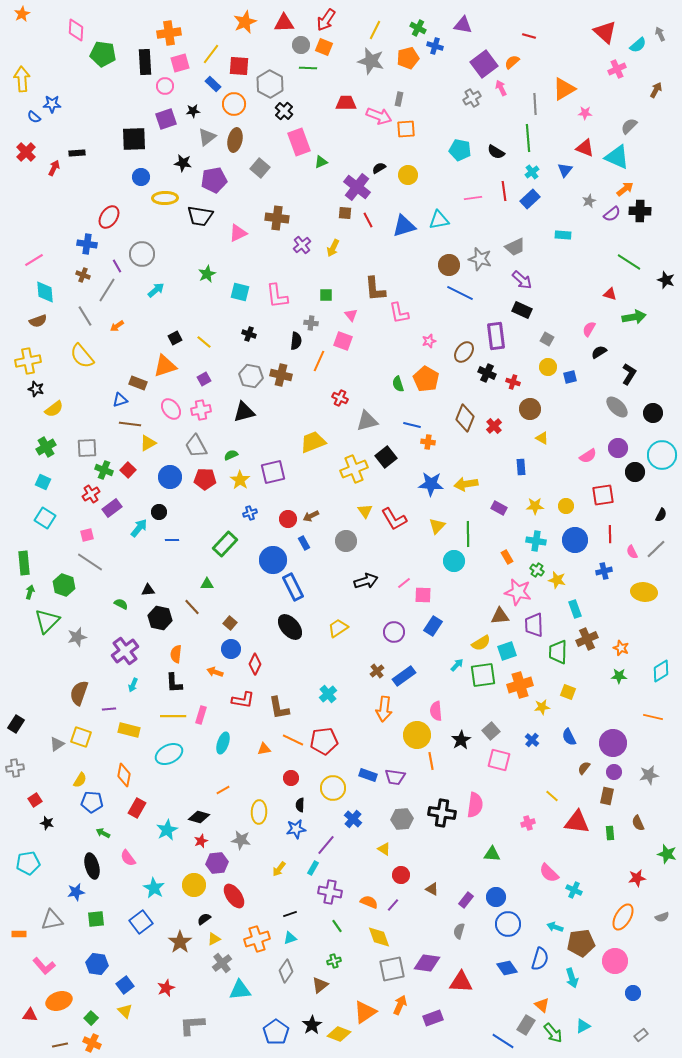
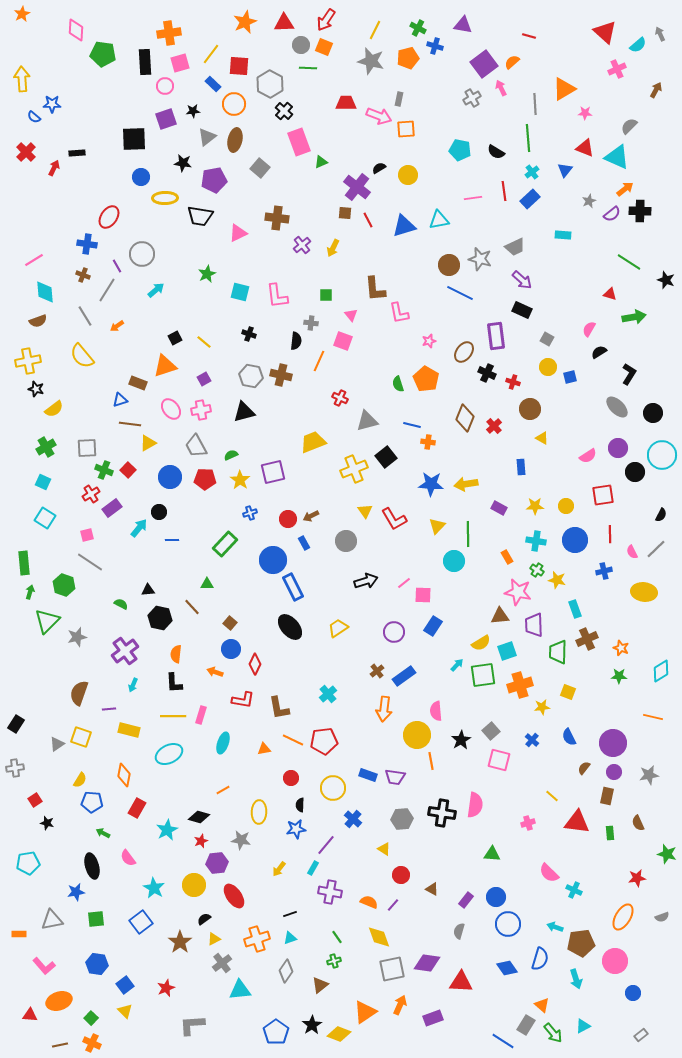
green line at (337, 926): moved 11 px down
cyan arrow at (572, 978): moved 4 px right, 1 px down
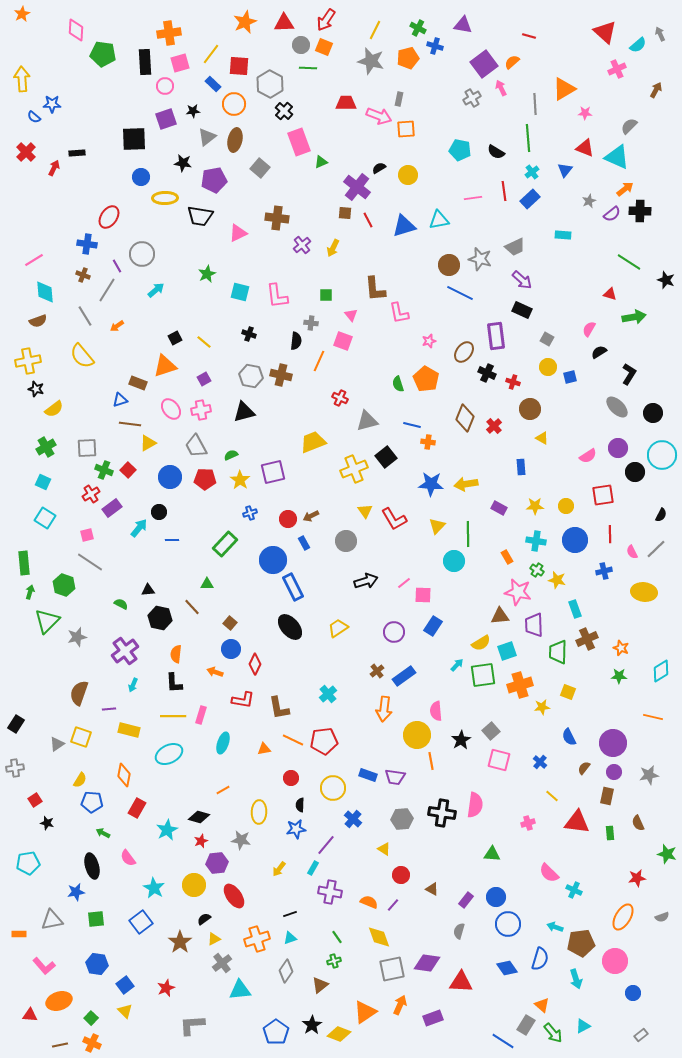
blue cross at (532, 740): moved 8 px right, 22 px down
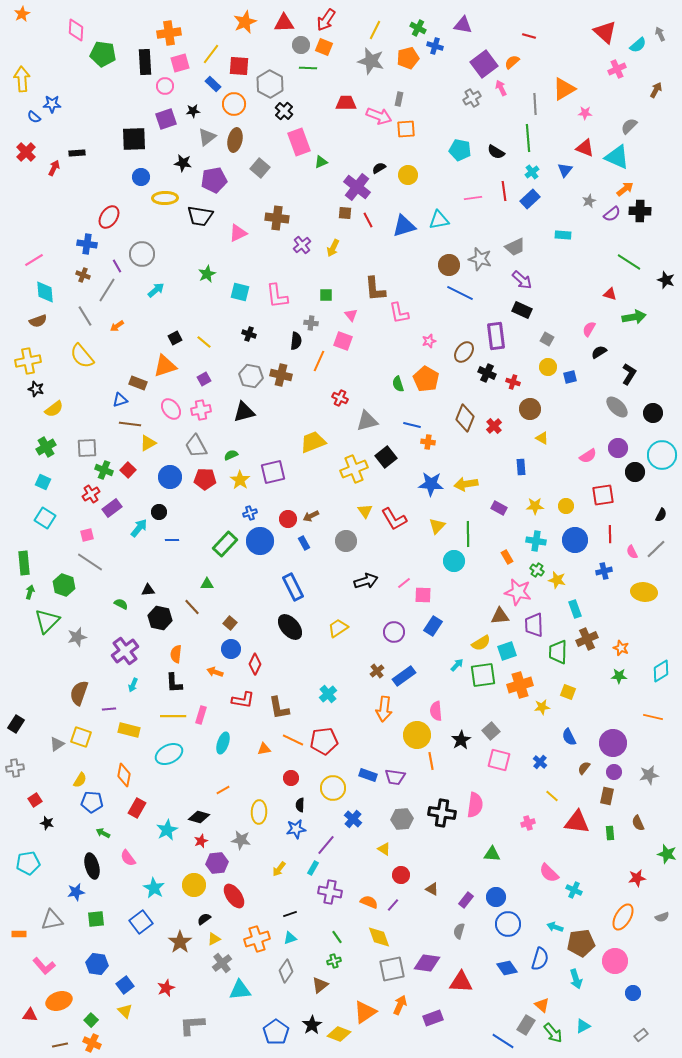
blue circle at (273, 560): moved 13 px left, 19 px up
green square at (91, 1018): moved 2 px down
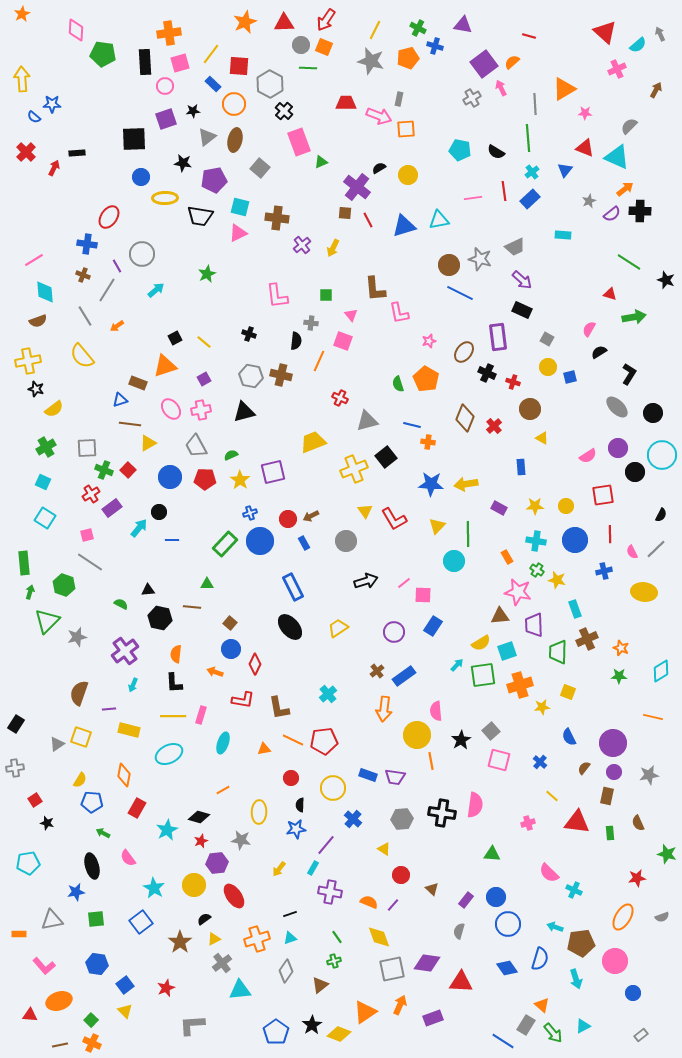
cyan square at (240, 292): moved 85 px up
purple rectangle at (496, 336): moved 2 px right, 1 px down
brown line at (192, 607): rotated 42 degrees counterclockwise
brown triangle at (432, 889): rotated 16 degrees clockwise
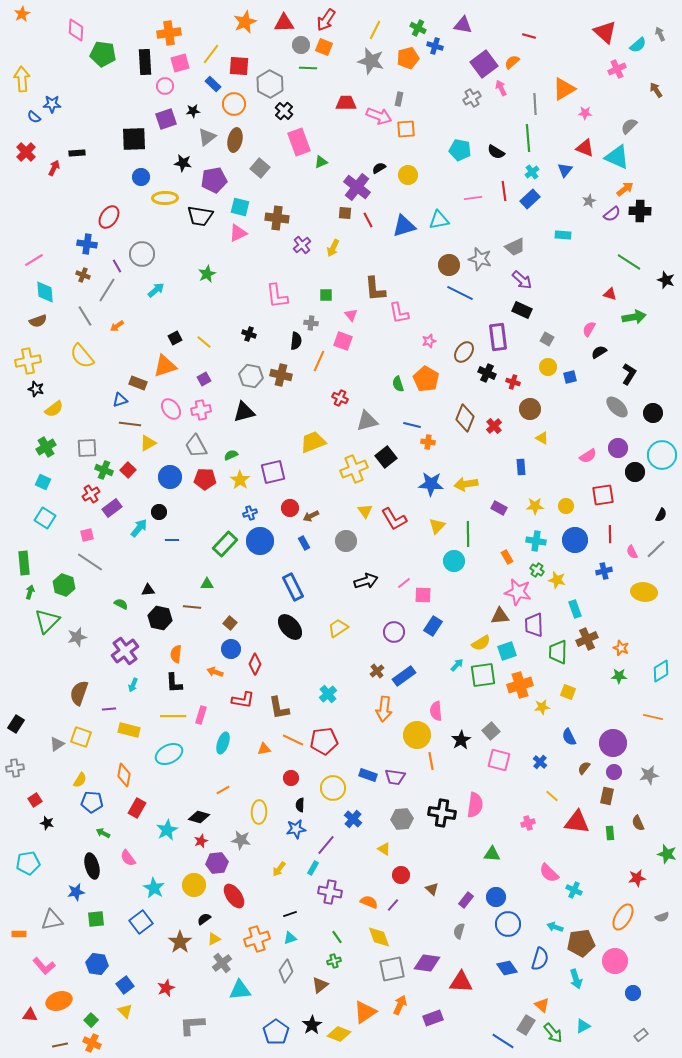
brown arrow at (656, 90): rotated 63 degrees counterclockwise
red circle at (288, 519): moved 2 px right, 11 px up
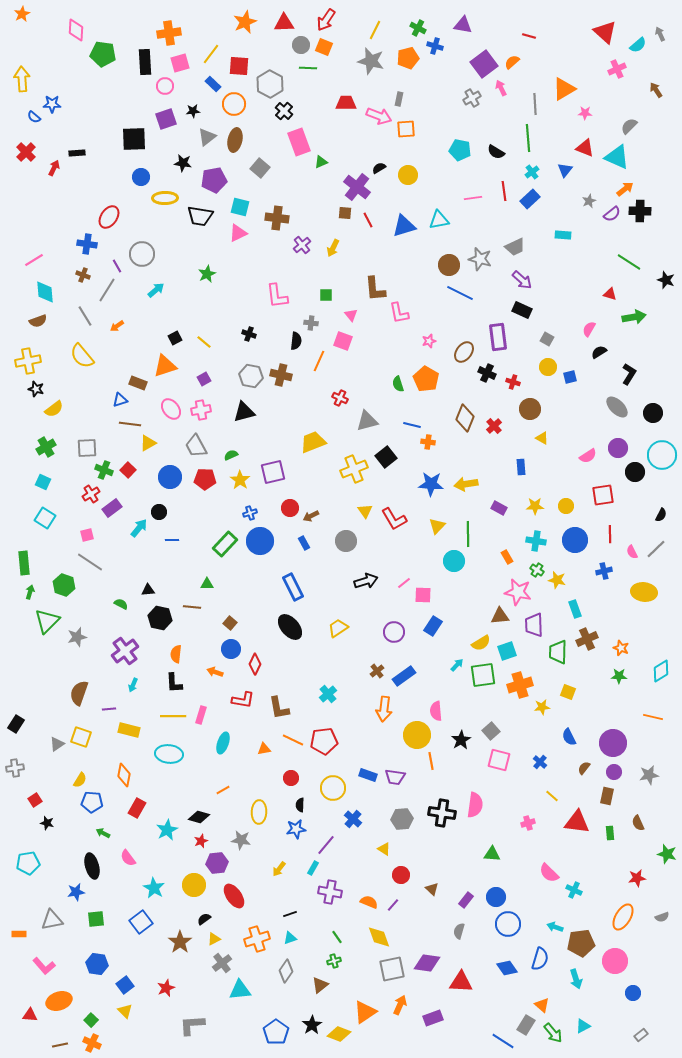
cyan ellipse at (169, 754): rotated 32 degrees clockwise
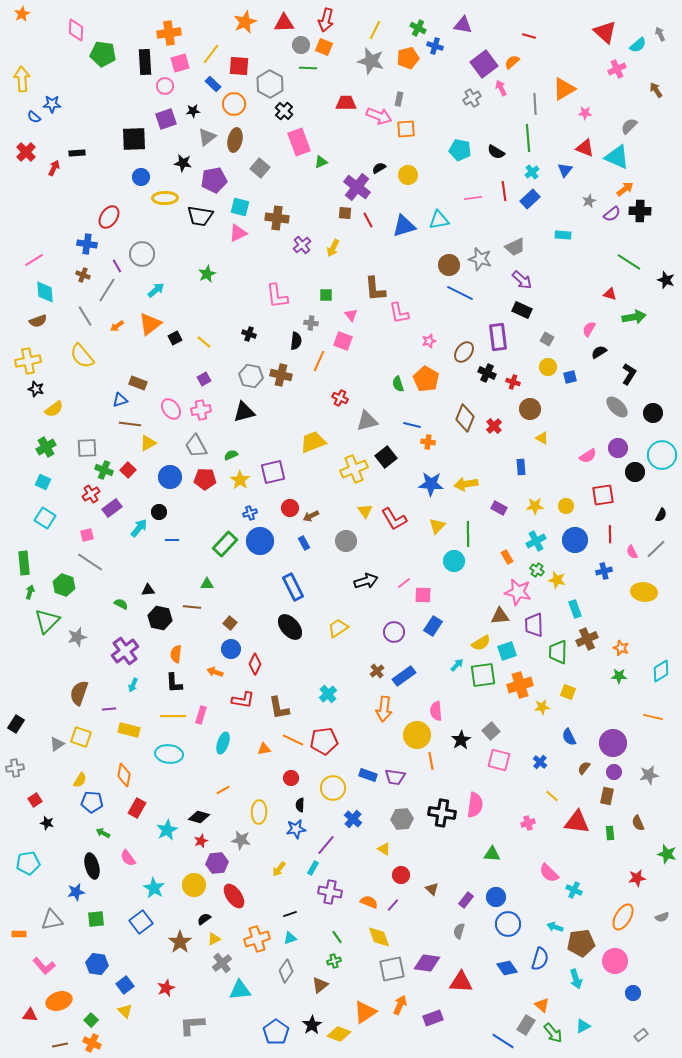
red arrow at (326, 20): rotated 20 degrees counterclockwise
orange triangle at (165, 366): moved 15 px left, 42 px up; rotated 20 degrees counterclockwise
cyan cross at (536, 541): rotated 36 degrees counterclockwise
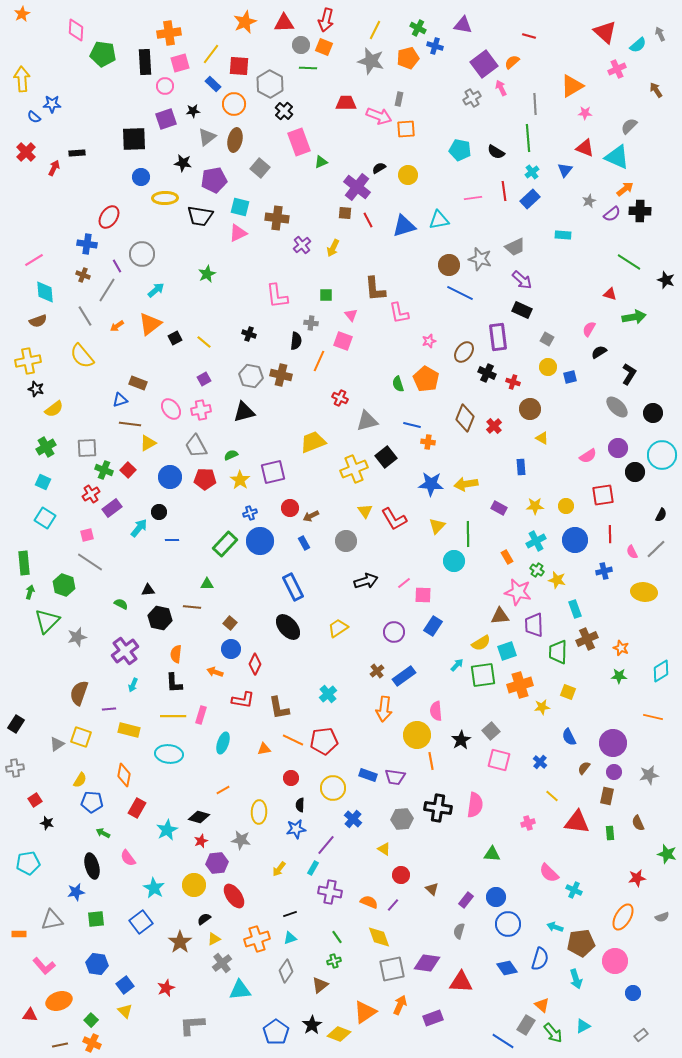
orange triangle at (564, 89): moved 8 px right, 3 px up
black ellipse at (290, 627): moved 2 px left
black cross at (442, 813): moved 4 px left, 5 px up
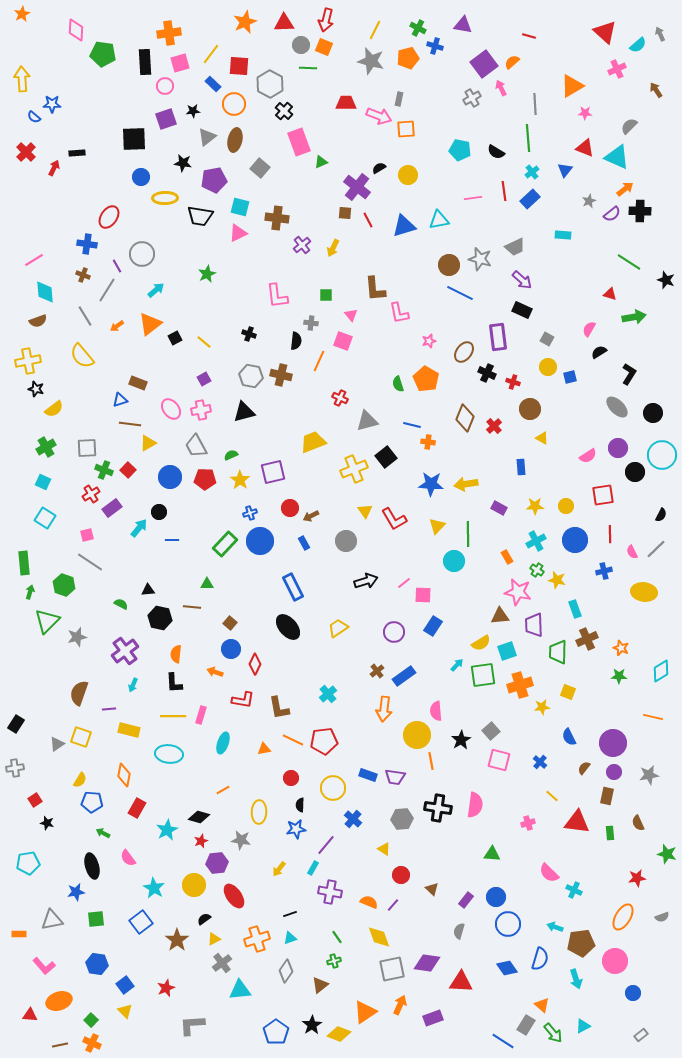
brown star at (180, 942): moved 3 px left, 2 px up
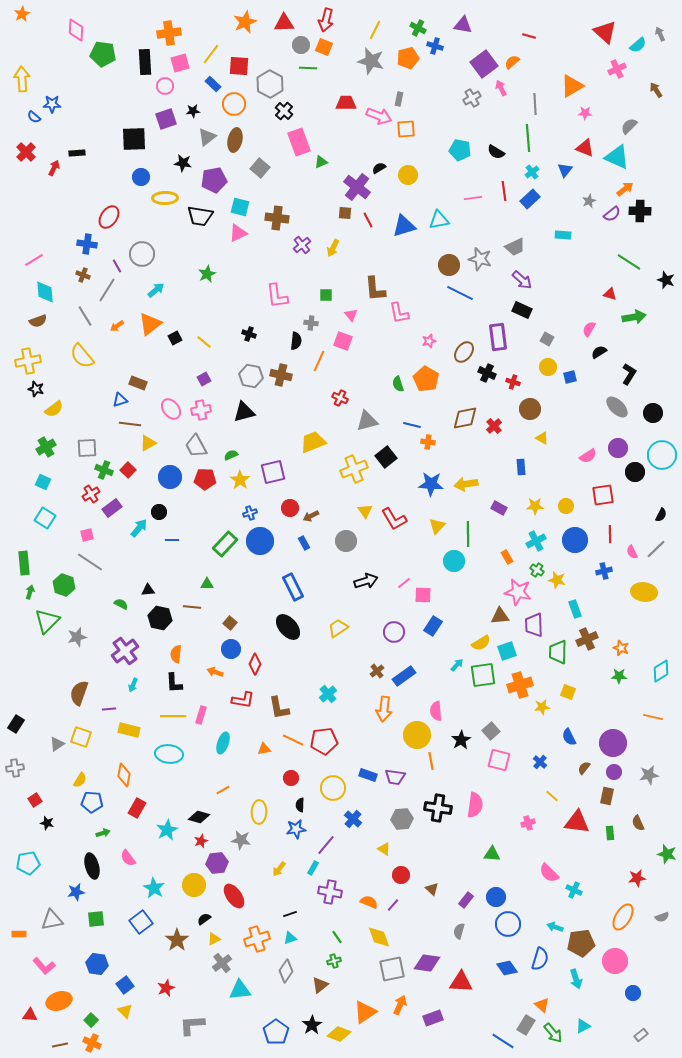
brown diamond at (465, 418): rotated 56 degrees clockwise
green arrow at (103, 833): rotated 136 degrees clockwise
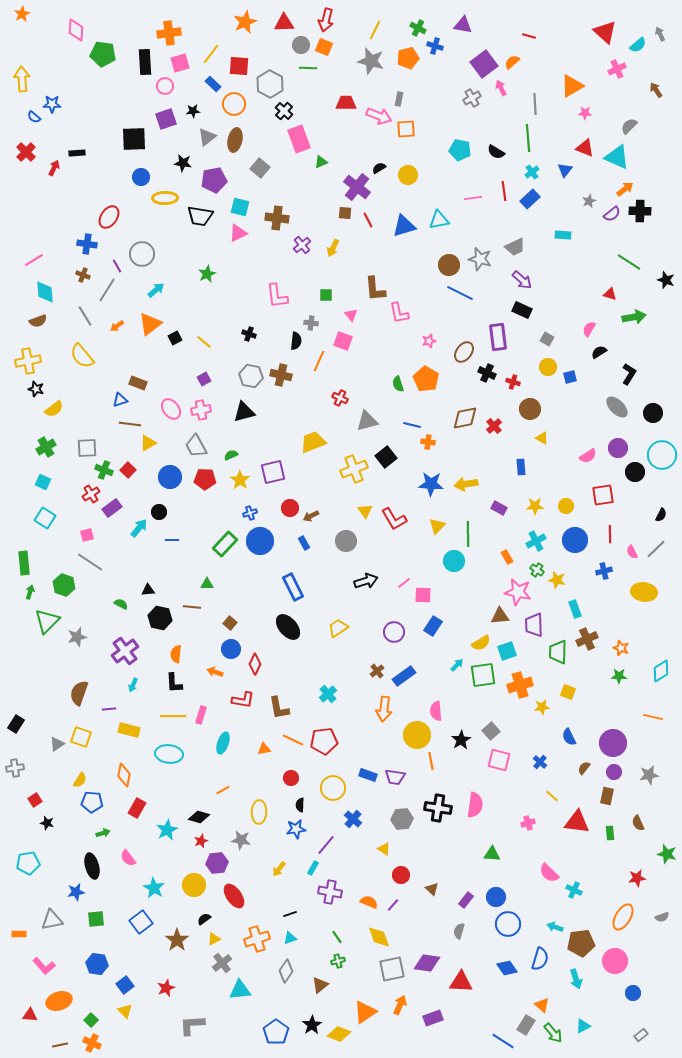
pink rectangle at (299, 142): moved 3 px up
green cross at (334, 961): moved 4 px right
